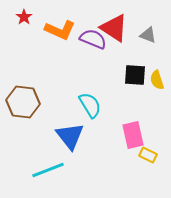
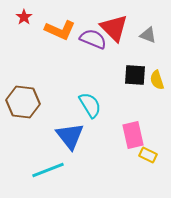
red triangle: rotated 12 degrees clockwise
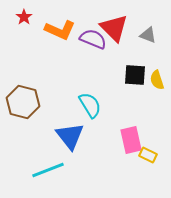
brown hexagon: rotated 8 degrees clockwise
pink rectangle: moved 2 px left, 5 px down
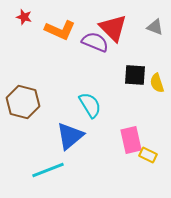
red star: rotated 21 degrees counterclockwise
red triangle: moved 1 px left
gray triangle: moved 7 px right, 8 px up
purple semicircle: moved 2 px right, 3 px down
yellow semicircle: moved 3 px down
blue triangle: rotated 28 degrees clockwise
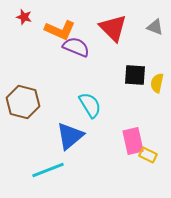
purple semicircle: moved 19 px left, 5 px down
yellow semicircle: rotated 30 degrees clockwise
pink rectangle: moved 2 px right, 1 px down
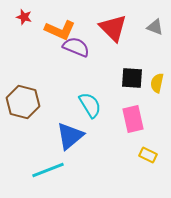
black square: moved 3 px left, 3 px down
pink rectangle: moved 22 px up
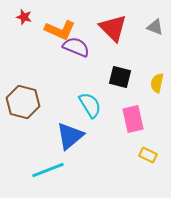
black square: moved 12 px left, 1 px up; rotated 10 degrees clockwise
